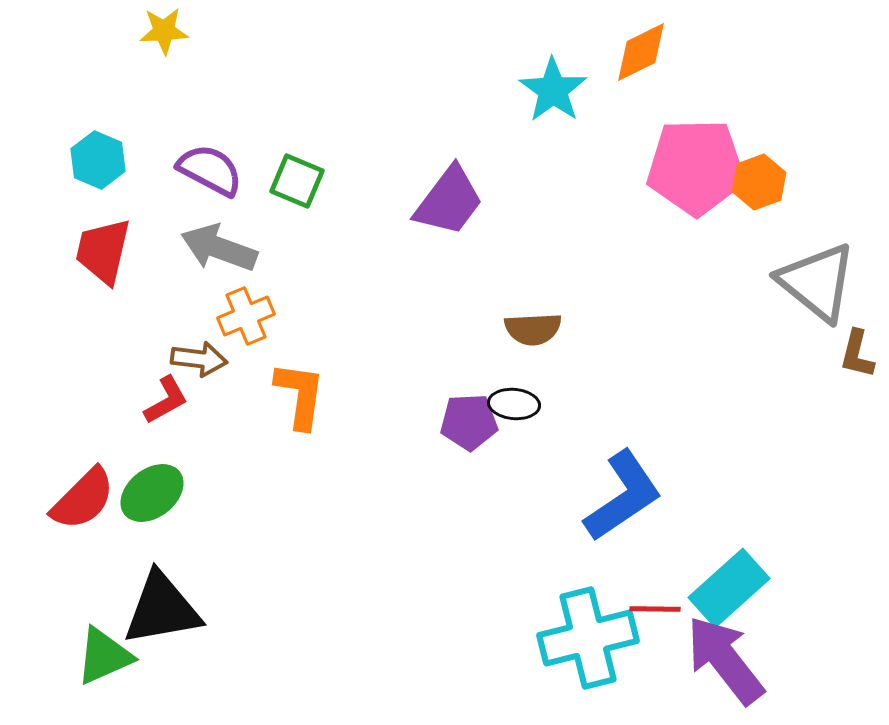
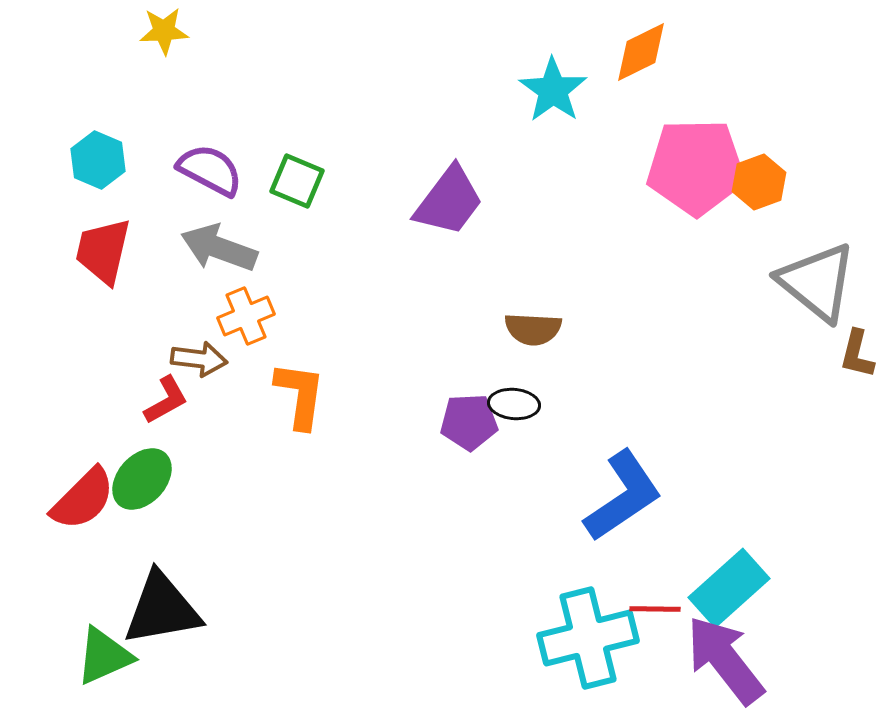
brown semicircle: rotated 6 degrees clockwise
green ellipse: moved 10 px left, 14 px up; rotated 10 degrees counterclockwise
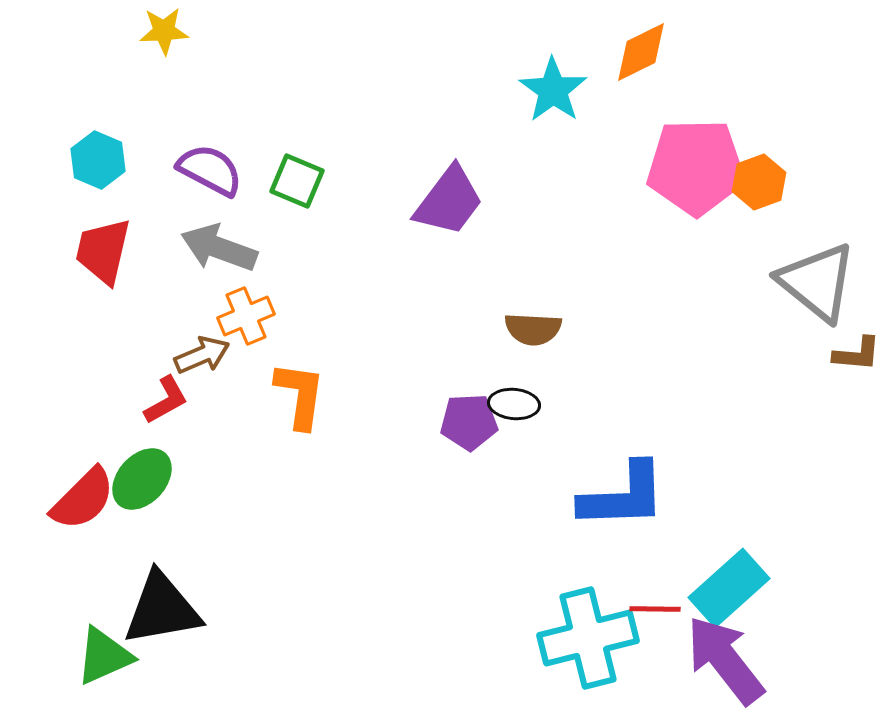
brown L-shape: rotated 99 degrees counterclockwise
brown arrow: moved 3 px right, 4 px up; rotated 30 degrees counterclockwise
blue L-shape: rotated 32 degrees clockwise
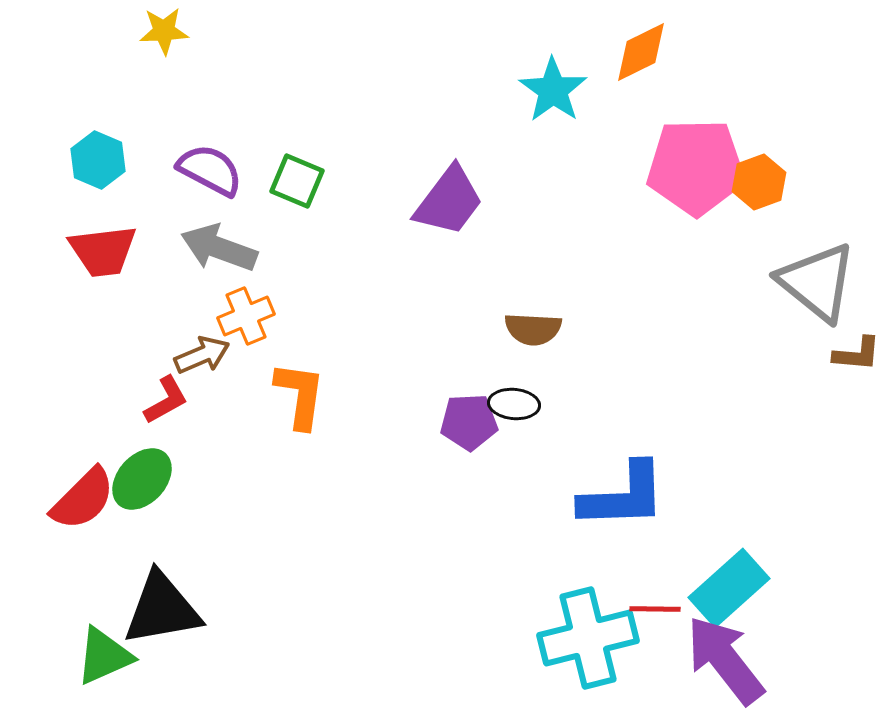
red trapezoid: rotated 110 degrees counterclockwise
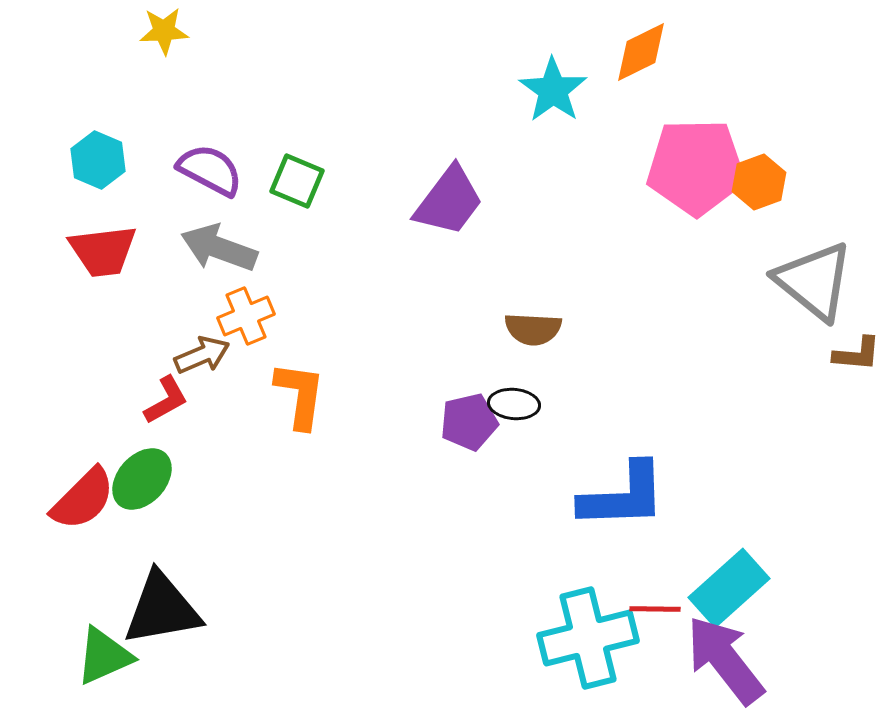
gray triangle: moved 3 px left, 1 px up
purple pentagon: rotated 10 degrees counterclockwise
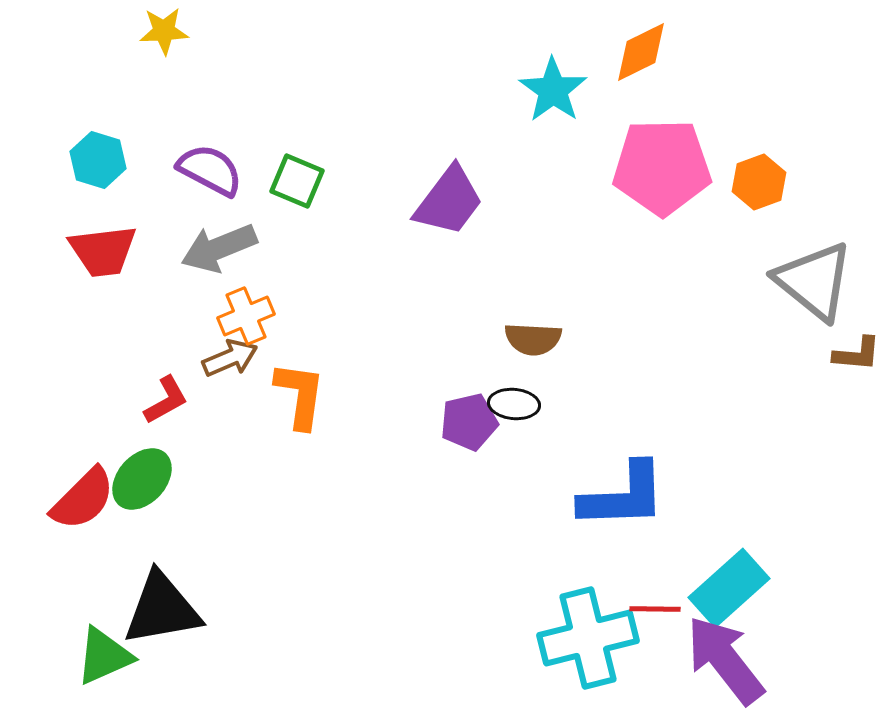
cyan hexagon: rotated 6 degrees counterclockwise
pink pentagon: moved 34 px left
gray arrow: rotated 42 degrees counterclockwise
brown semicircle: moved 10 px down
brown arrow: moved 28 px right, 3 px down
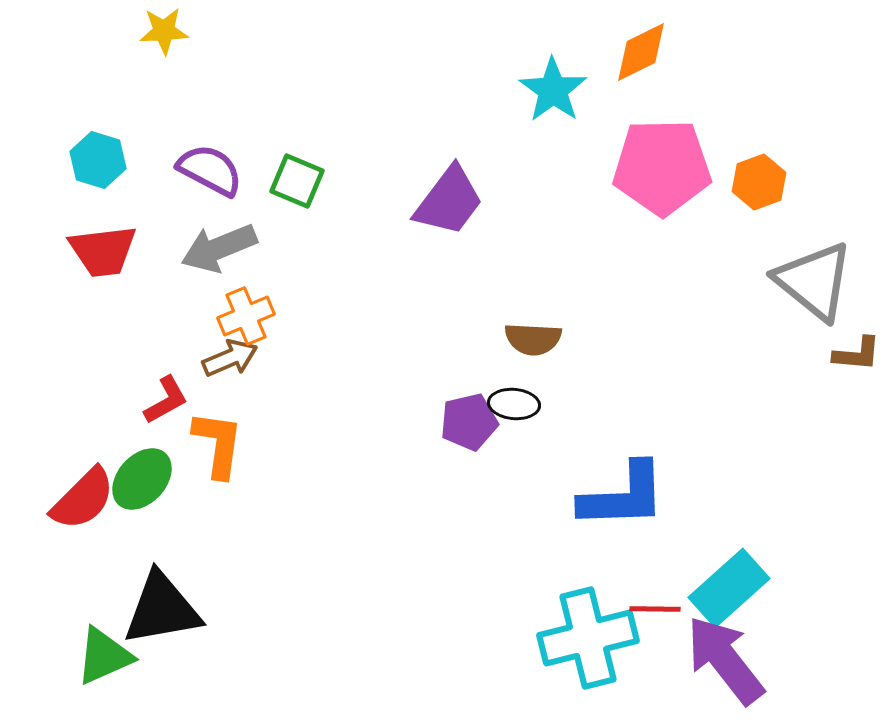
orange L-shape: moved 82 px left, 49 px down
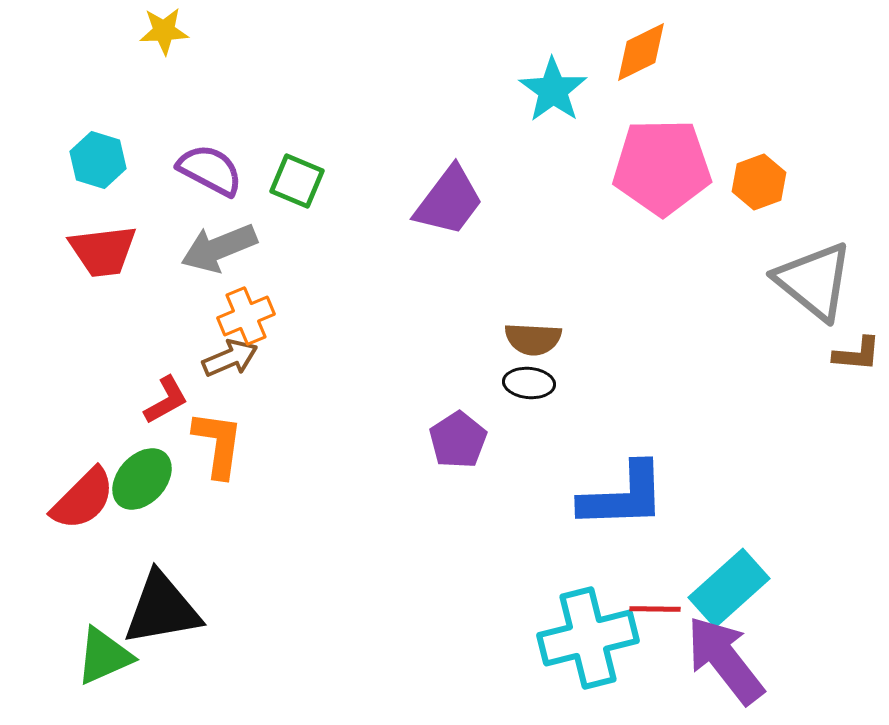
black ellipse: moved 15 px right, 21 px up
purple pentagon: moved 11 px left, 18 px down; rotated 20 degrees counterclockwise
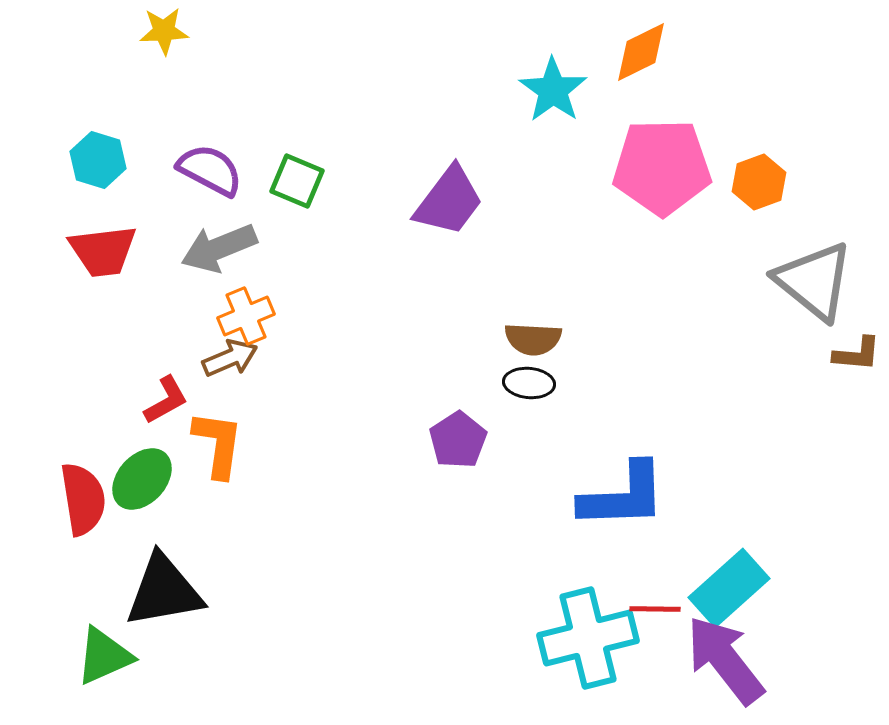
red semicircle: rotated 54 degrees counterclockwise
black triangle: moved 2 px right, 18 px up
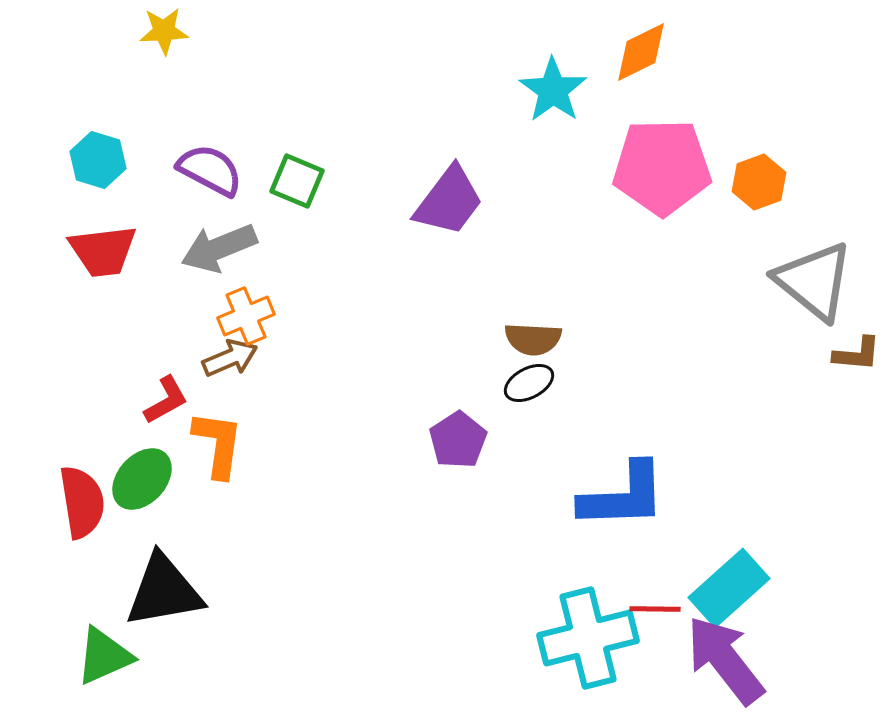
black ellipse: rotated 33 degrees counterclockwise
red semicircle: moved 1 px left, 3 px down
